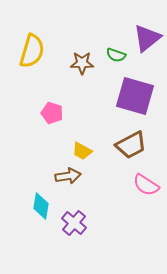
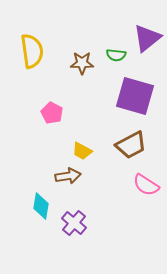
yellow semicircle: rotated 24 degrees counterclockwise
green semicircle: rotated 12 degrees counterclockwise
pink pentagon: rotated 10 degrees clockwise
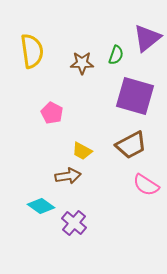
green semicircle: rotated 78 degrees counterclockwise
cyan diamond: rotated 64 degrees counterclockwise
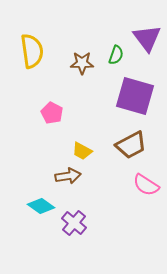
purple triangle: rotated 28 degrees counterclockwise
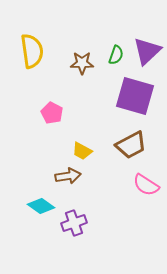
purple triangle: moved 13 px down; rotated 24 degrees clockwise
purple cross: rotated 30 degrees clockwise
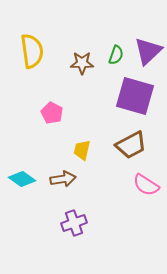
purple triangle: moved 1 px right
yellow trapezoid: moved 1 px up; rotated 75 degrees clockwise
brown arrow: moved 5 px left, 3 px down
cyan diamond: moved 19 px left, 27 px up
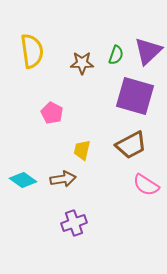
cyan diamond: moved 1 px right, 1 px down
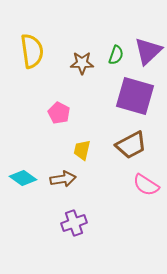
pink pentagon: moved 7 px right
cyan diamond: moved 2 px up
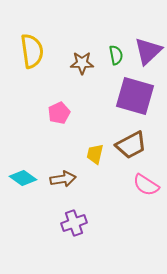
green semicircle: rotated 30 degrees counterclockwise
pink pentagon: rotated 20 degrees clockwise
yellow trapezoid: moved 13 px right, 4 px down
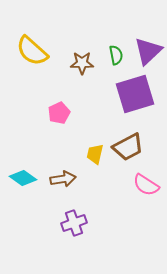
yellow semicircle: rotated 140 degrees clockwise
purple square: moved 2 px up; rotated 33 degrees counterclockwise
brown trapezoid: moved 3 px left, 2 px down
